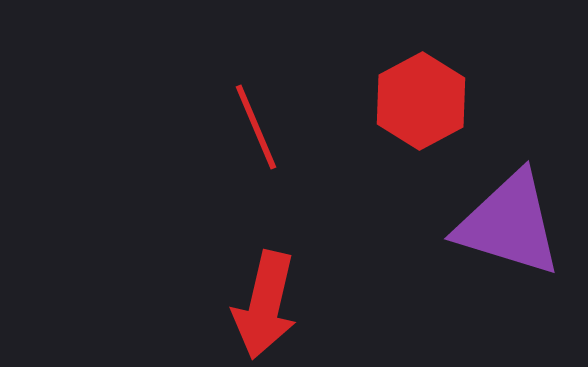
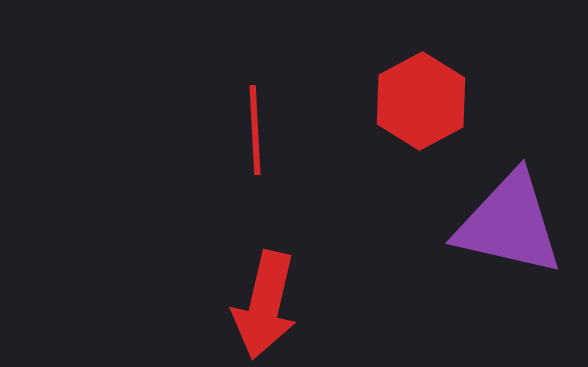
red line: moved 1 px left, 3 px down; rotated 20 degrees clockwise
purple triangle: rotated 4 degrees counterclockwise
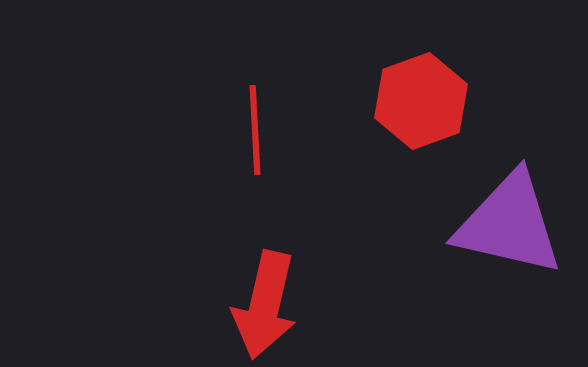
red hexagon: rotated 8 degrees clockwise
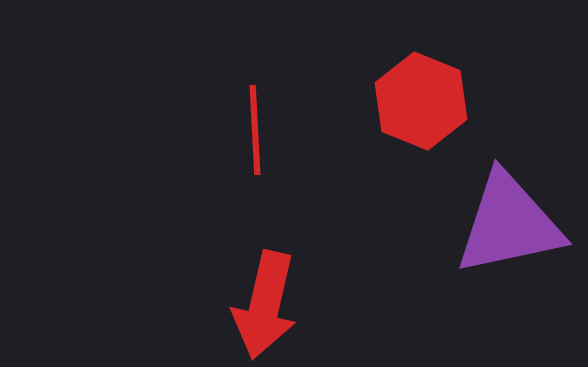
red hexagon: rotated 18 degrees counterclockwise
purple triangle: rotated 25 degrees counterclockwise
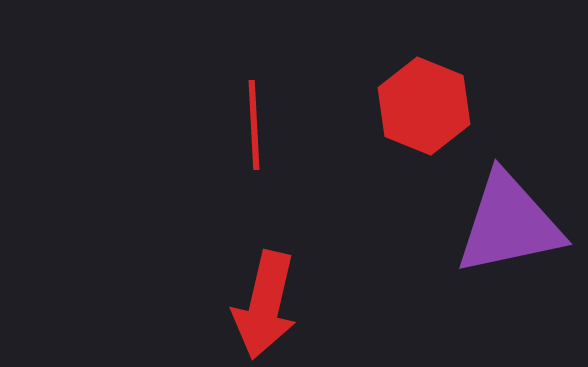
red hexagon: moved 3 px right, 5 px down
red line: moved 1 px left, 5 px up
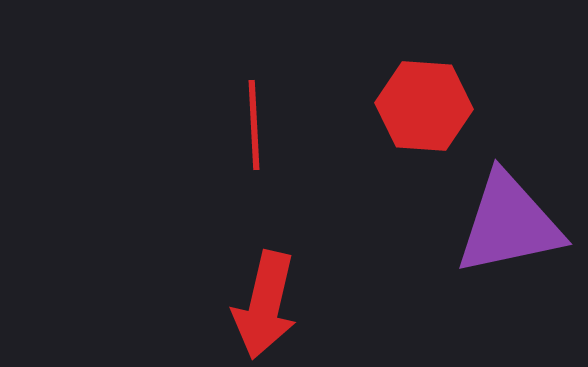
red hexagon: rotated 18 degrees counterclockwise
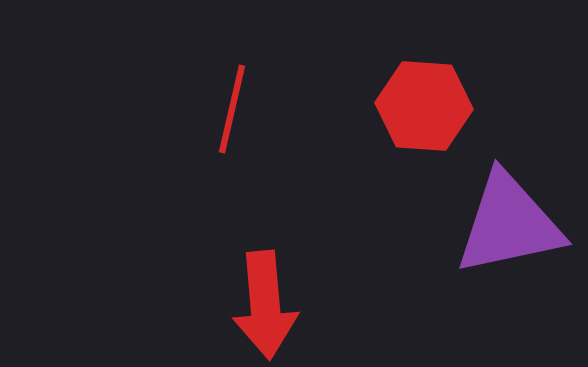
red line: moved 22 px left, 16 px up; rotated 16 degrees clockwise
red arrow: rotated 18 degrees counterclockwise
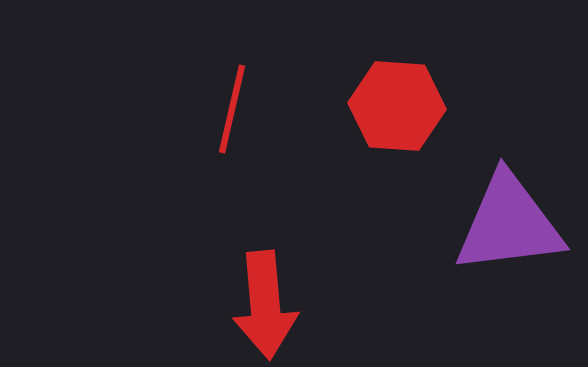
red hexagon: moved 27 px left
purple triangle: rotated 5 degrees clockwise
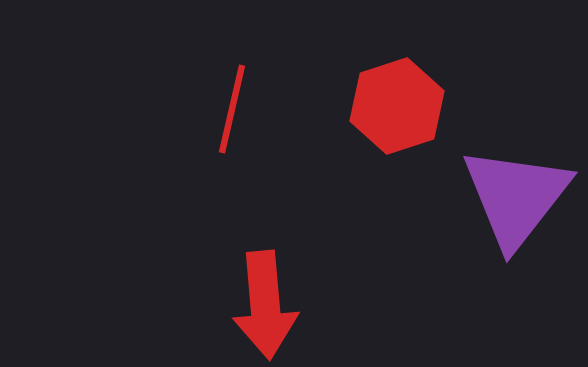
red hexagon: rotated 22 degrees counterclockwise
purple triangle: moved 7 px right, 27 px up; rotated 45 degrees counterclockwise
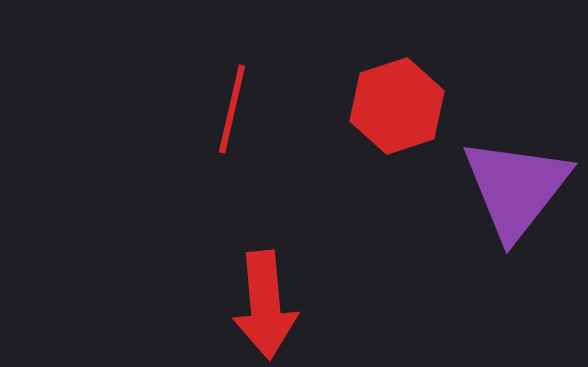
purple triangle: moved 9 px up
